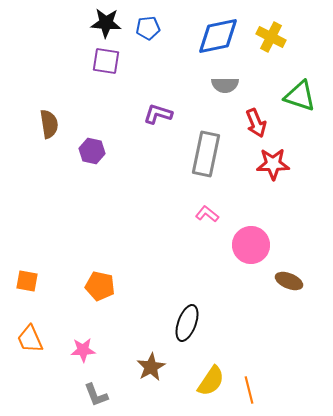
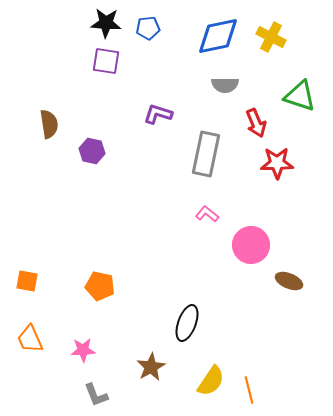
red star: moved 4 px right, 1 px up
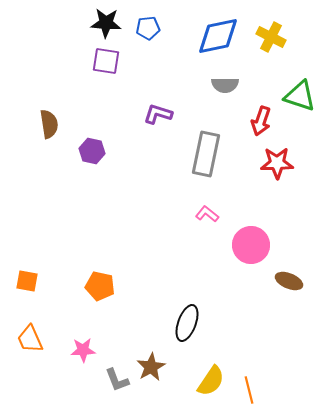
red arrow: moved 5 px right, 2 px up; rotated 40 degrees clockwise
gray L-shape: moved 21 px right, 15 px up
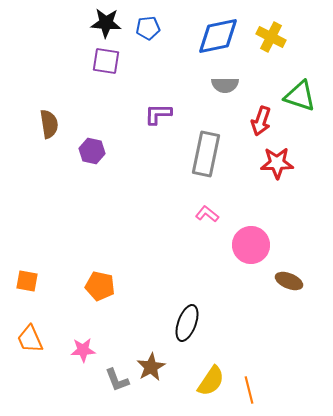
purple L-shape: rotated 16 degrees counterclockwise
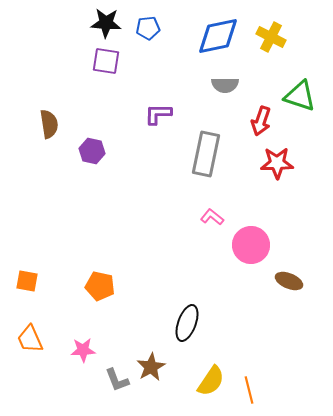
pink L-shape: moved 5 px right, 3 px down
